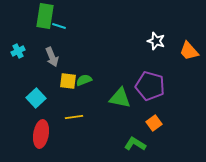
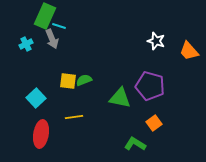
green rectangle: rotated 15 degrees clockwise
cyan cross: moved 8 px right, 7 px up
gray arrow: moved 18 px up
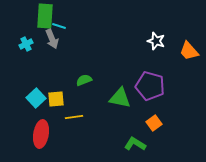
green rectangle: rotated 20 degrees counterclockwise
yellow square: moved 12 px left, 18 px down; rotated 12 degrees counterclockwise
